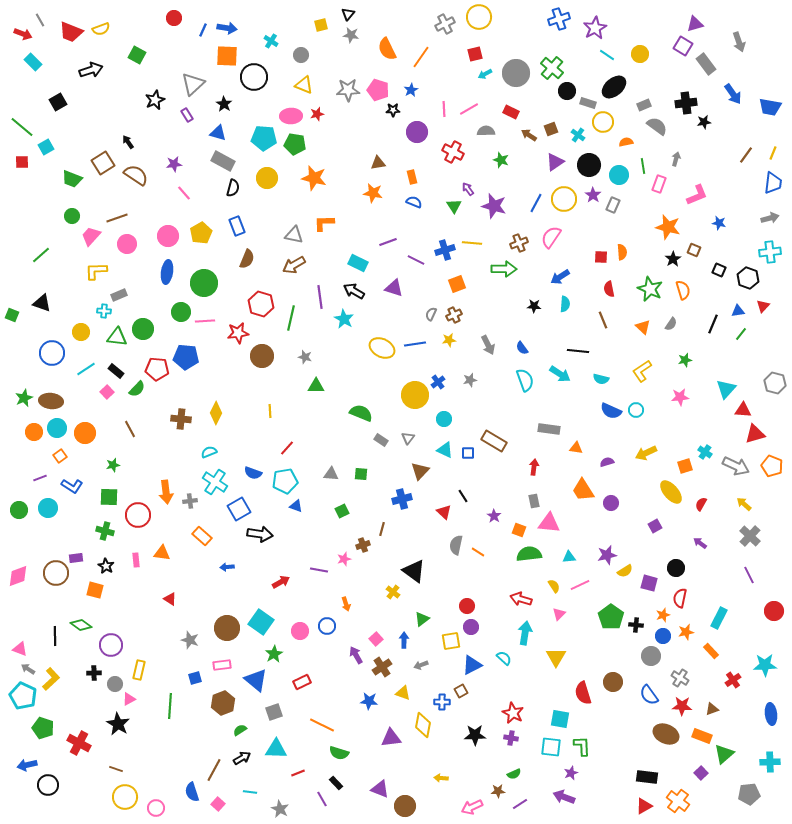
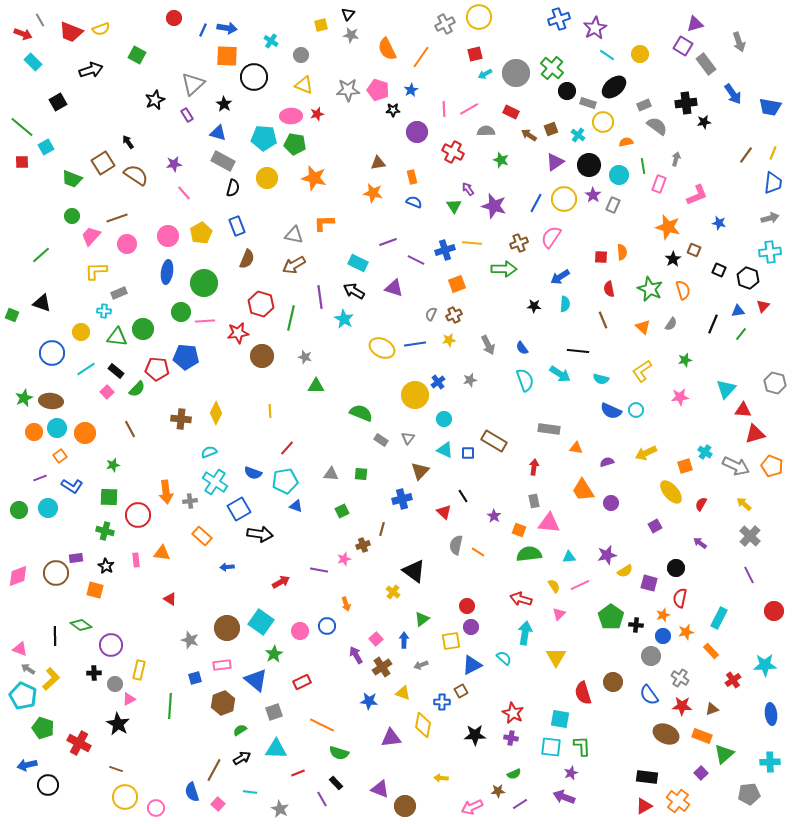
gray rectangle at (119, 295): moved 2 px up
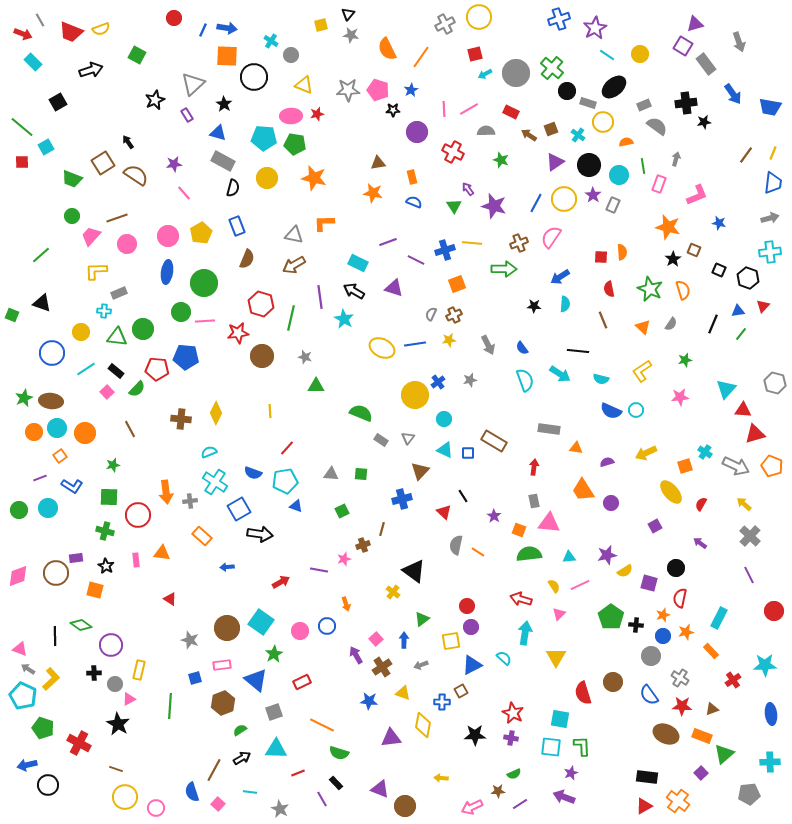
gray circle at (301, 55): moved 10 px left
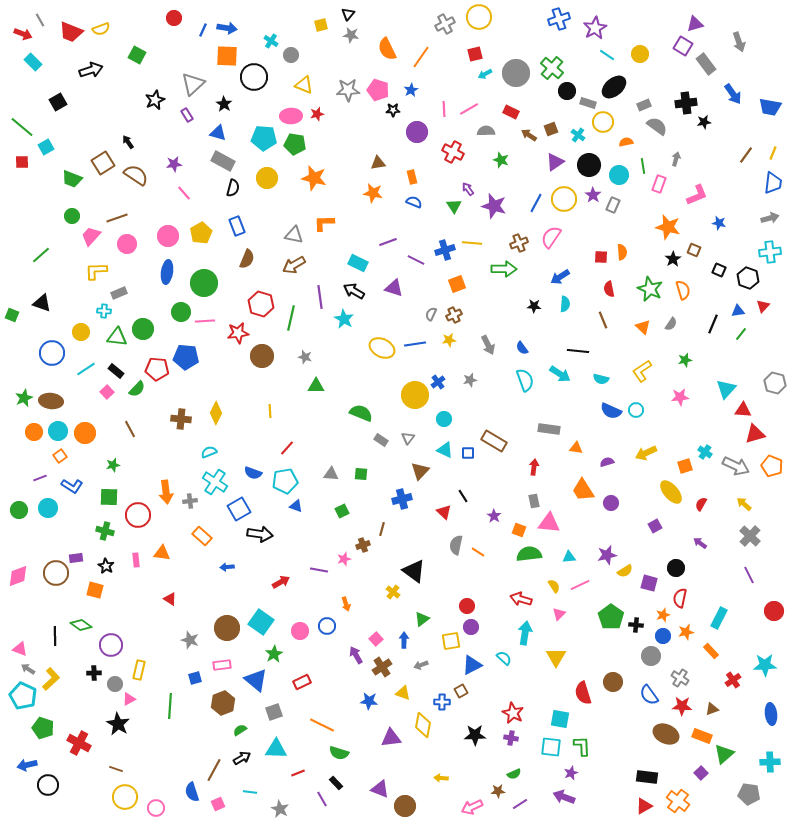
cyan circle at (57, 428): moved 1 px right, 3 px down
gray pentagon at (749, 794): rotated 15 degrees clockwise
pink square at (218, 804): rotated 24 degrees clockwise
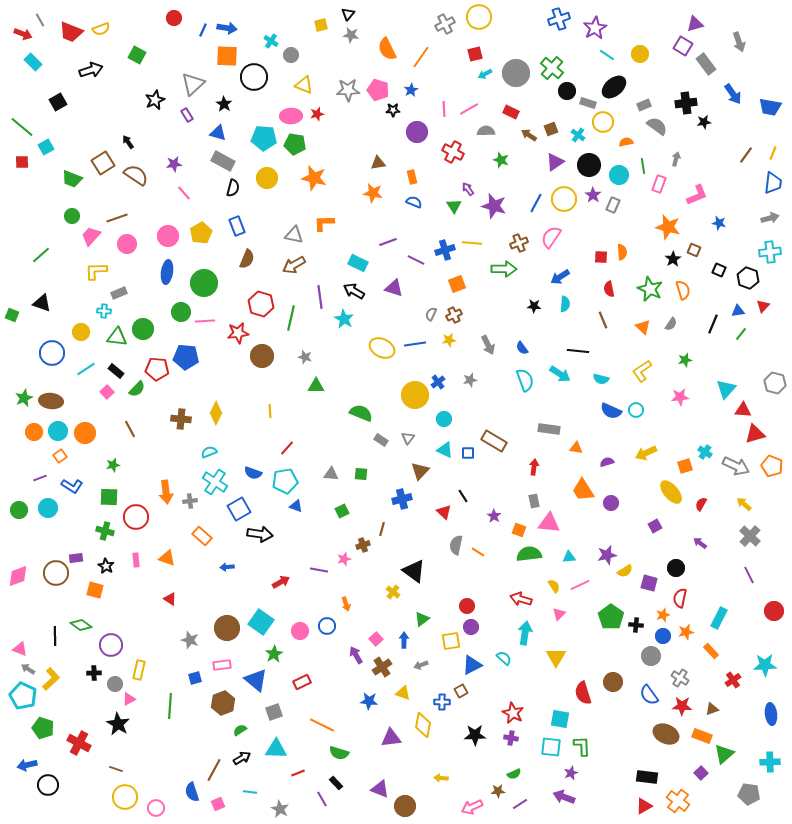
red circle at (138, 515): moved 2 px left, 2 px down
orange triangle at (162, 553): moved 5 px right, 5 px down; rotated 12 degrees clockwise
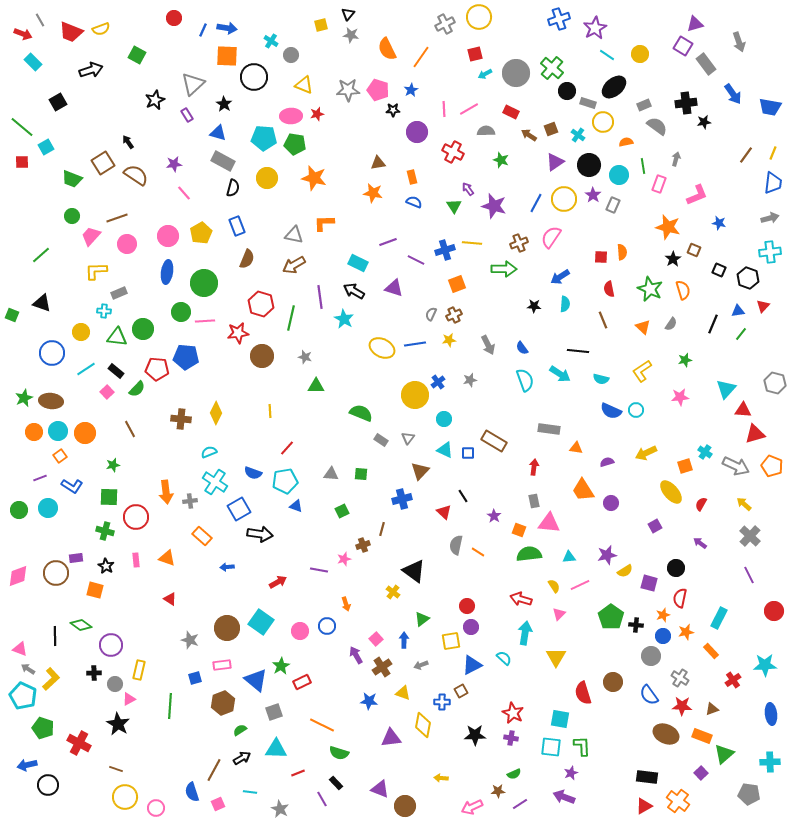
red arrow at (281, 582): moved 3 px left
green star at (274, 654): moved 7 px right, 12 px down
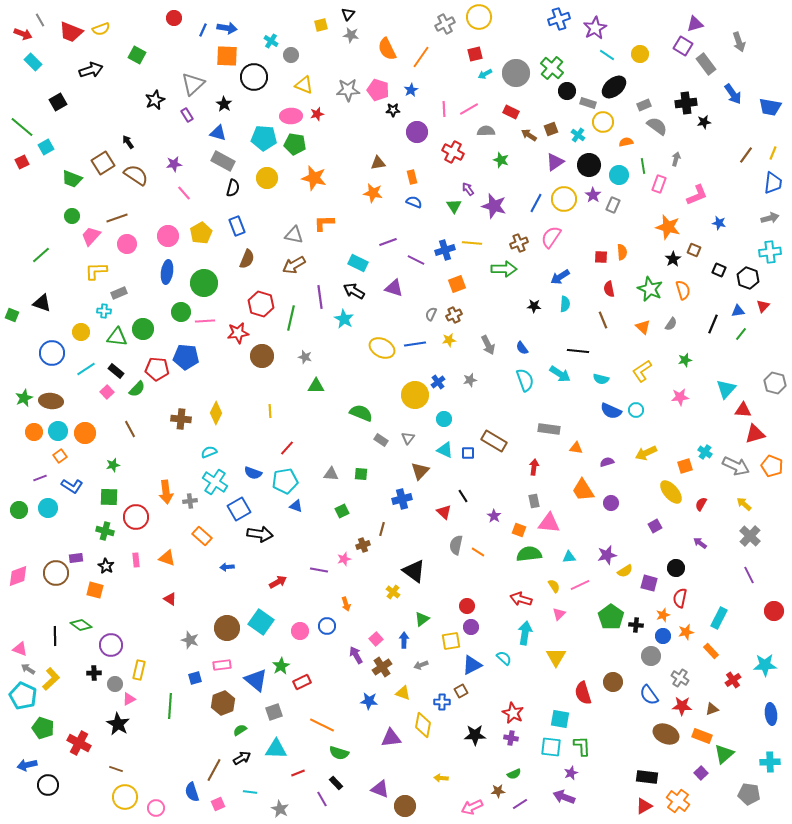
red square at (22, 162): rotated 24 degrees counterclockwise
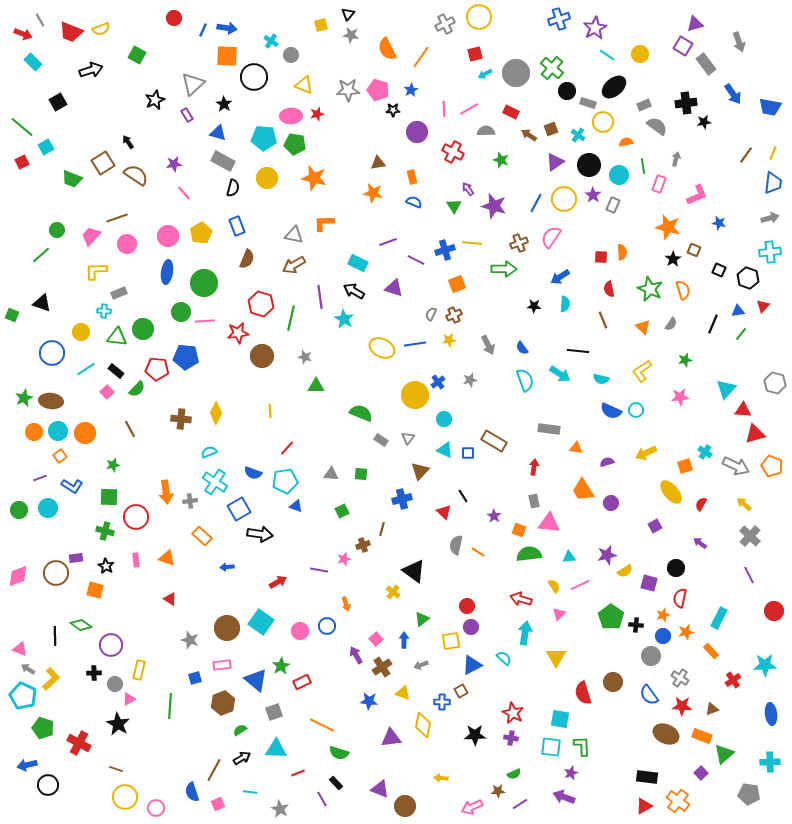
green circle at (72, 216): moved 15 px left, 14 px down
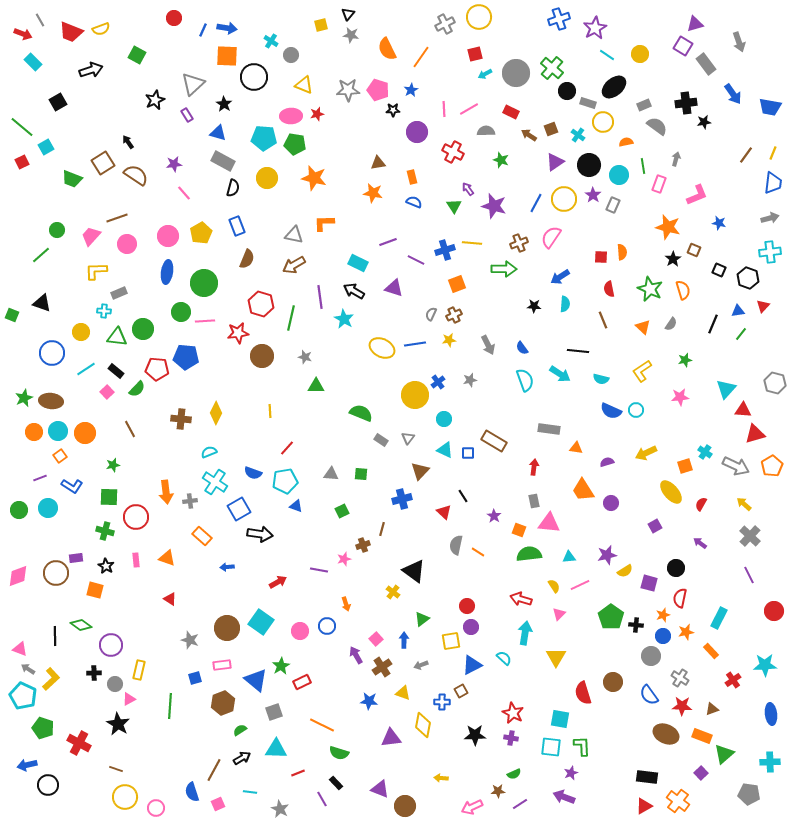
orange pentagon at (772, 466): rotated 20 degrees clockwise
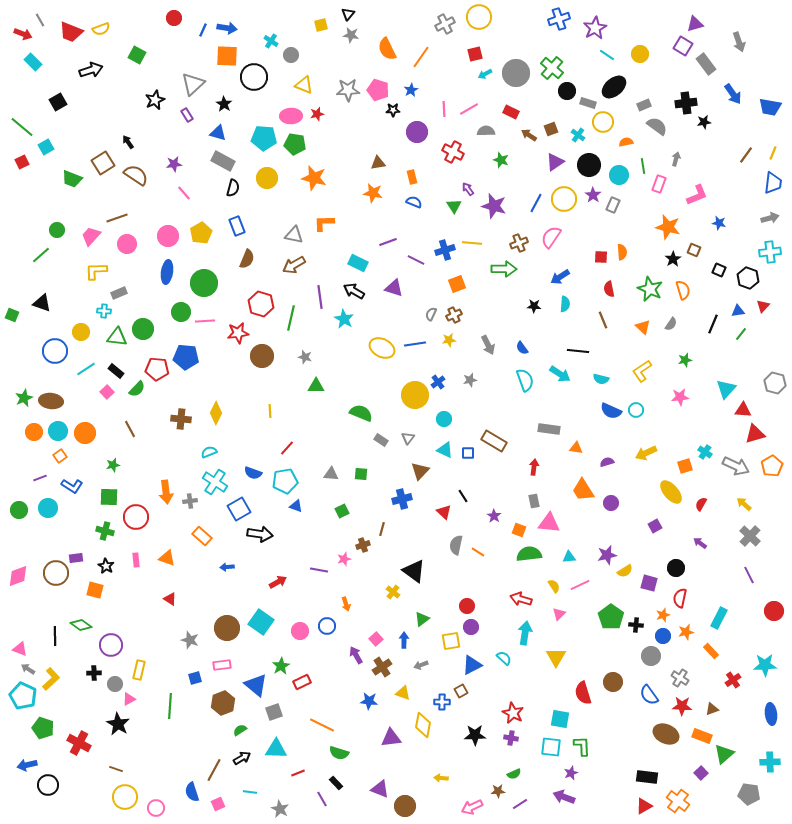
blue circle at (52, 353): moved 3 px right, 2 px up
blue triangle at (256, 680): moved 5 px down
